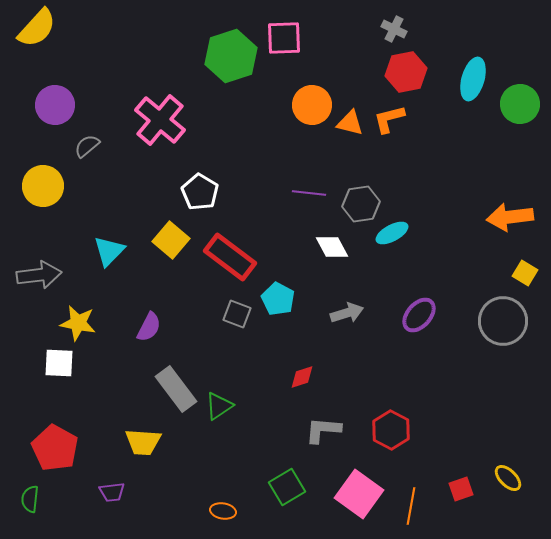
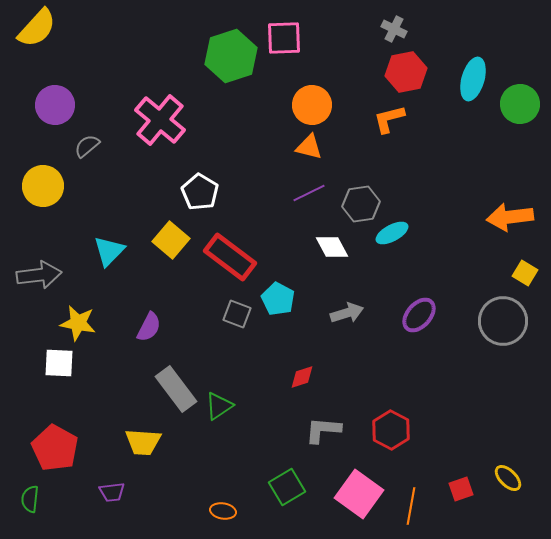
orange triangle at (350, 123): moved 41 px left, 24 px down
purple line at (309, 193): rotated 32 degrees counterclockwise
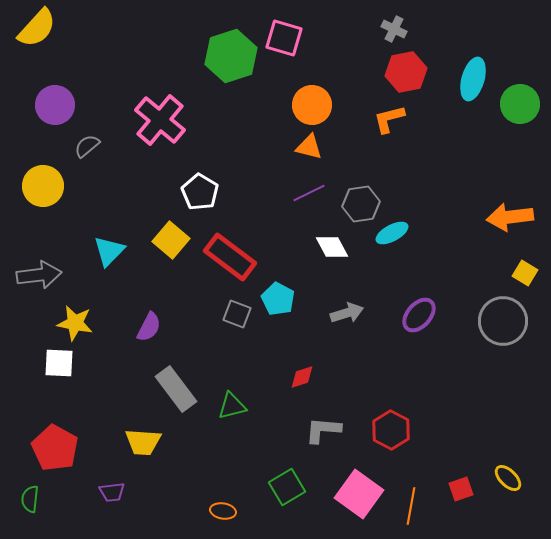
pink square at (284, 38): rotated 18 degrees clockwise
yellow star at (78, 323): moved 3 px left
green triangle at (219, 406): moved 13 px right; rotated 20 degrees clockwise
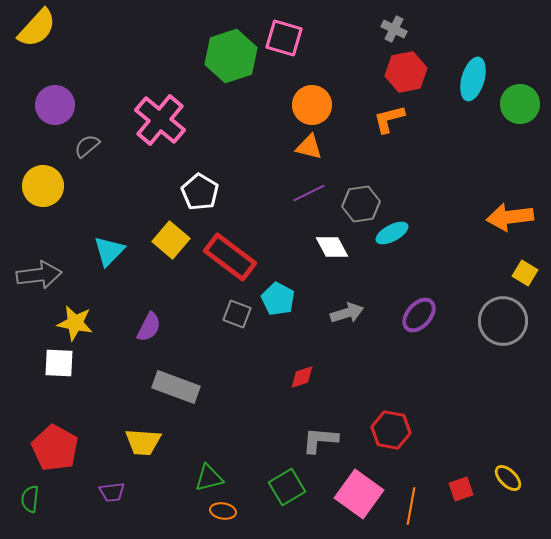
gray rectangle at (176, 389): moved 2 px up; rotated 33 degrees counterclockwise
green triangle at (232, 406): moved 23 px left, 72 px down
gray L-shape at (323, 430): moved 3 px left, 10 px down
red hexagon at (391, 430): rotated 18 degrees counterclockwise
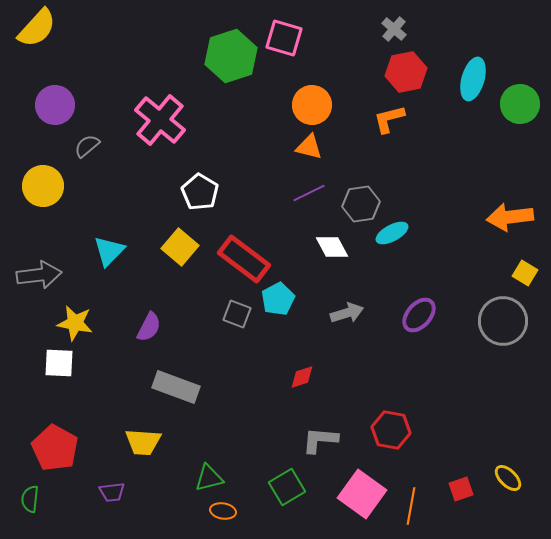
gray cross at (394, 29): rotated 15 degrees clockwise
yellow square at (171, 240): moved 9 px right, 7 px down
red rectangle at (230, 257): moved 14 px right, 2 px down
cyan pentagon at (278, 299): rotated 16 degrees clockwise
pink square at (359, 494): moved 3 px right
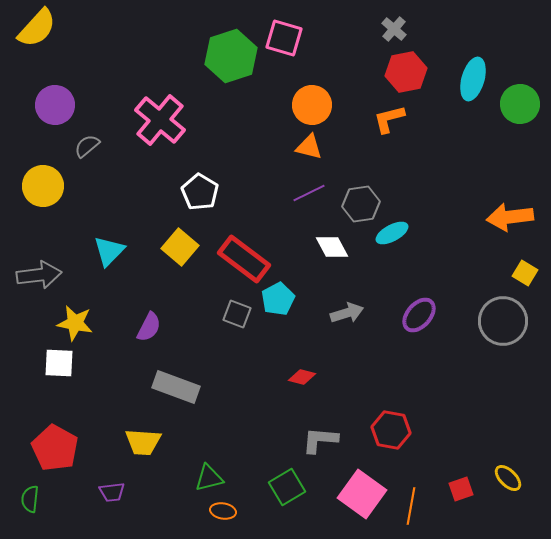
red diamond at (302, 377): rotated 32 degrees clockwise
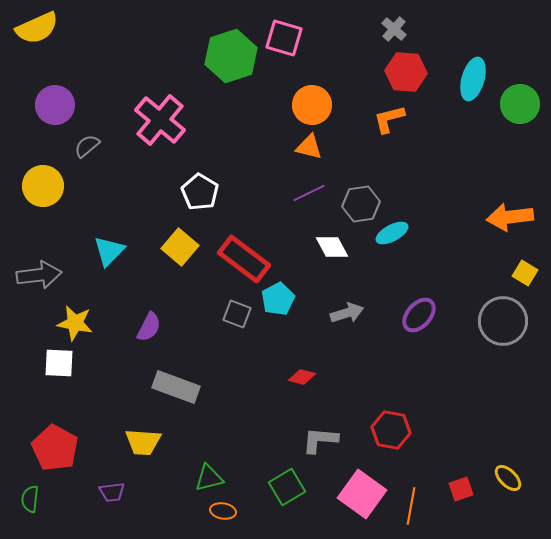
yellow semicircle at (37, 28): rotated 24 degrees clockwise
red hexagon at (406, 72): rotated 15 degrees clockwise
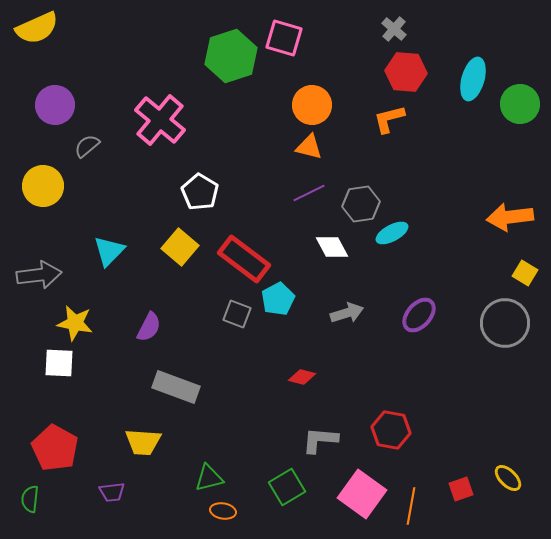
gray circle at (503, 321): moved 2 px right, 2 px down
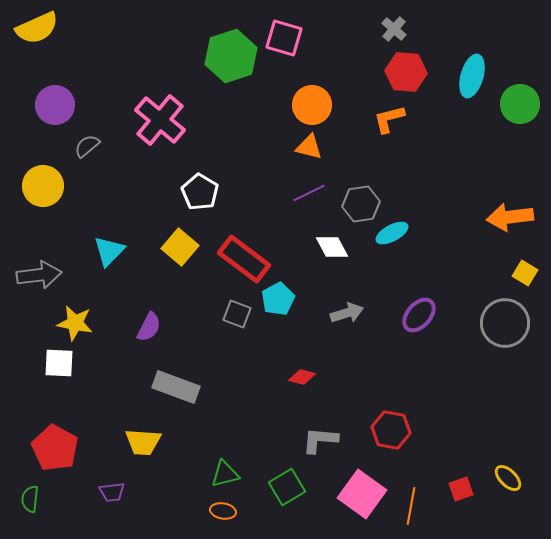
cyan ellipse at (473, 79): moved 1 px left, 3 px up
green triangle at (209, 478): moved 16 px right, 4 px up
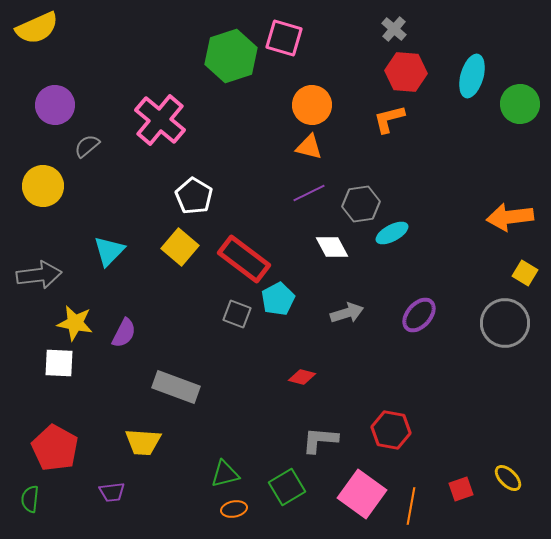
white pentagon at (200, 192): moved 6 px left, 4 px down
purple semicircle at (149, 327): moved 25 px left, 6 px down
orange ellipse at (223, 511): moved 11 px right, 2 px up; rotated 20 degrees counterclockwise
